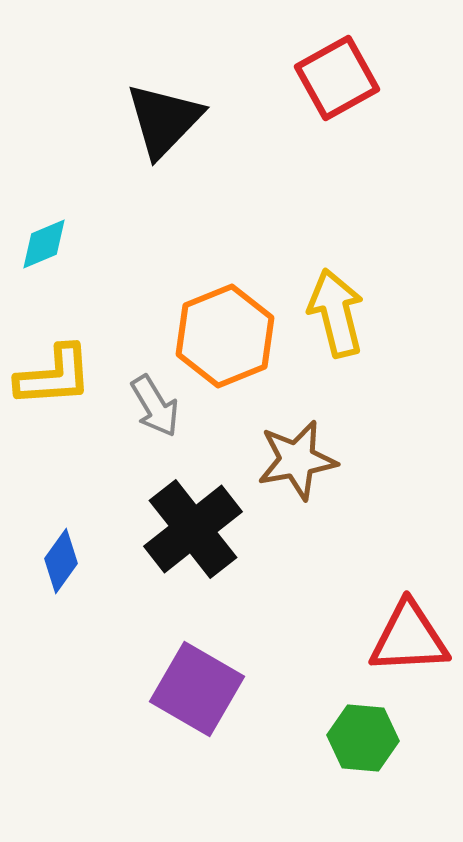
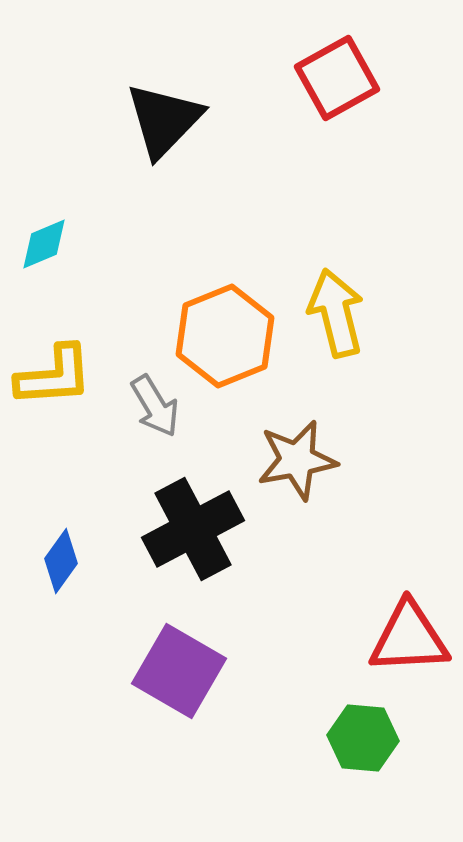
black cross: rotated 10 degrees clockwise
purple square: moved 18 px left, 18 px up
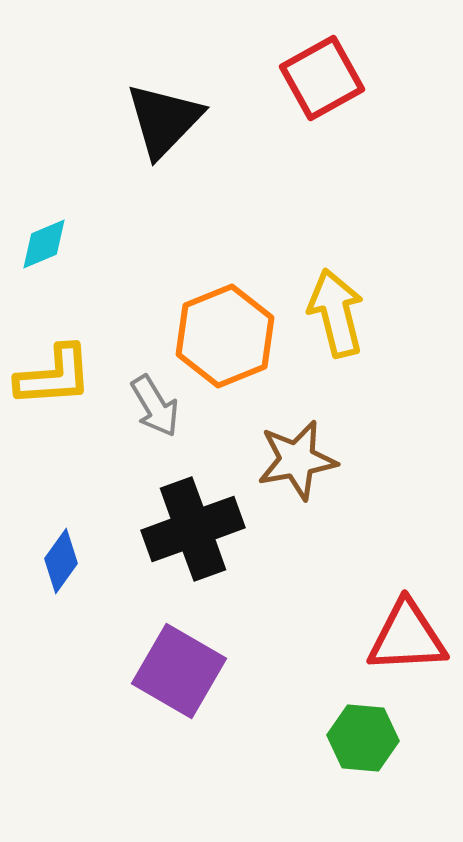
red square: moved 15 px left
black cross: rotated 8 degrees clockwise
red triangle: moved 2 px left, 1 px up
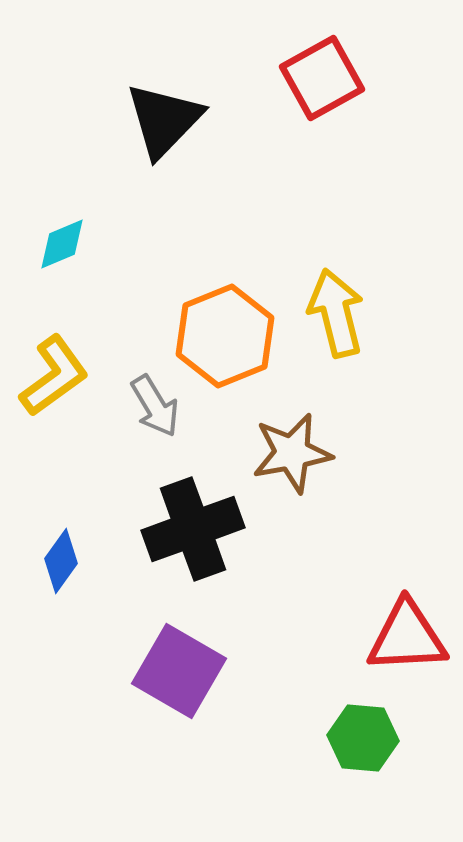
cyan diamond: moved 18 px right
yellow L-shape: rotated 32 degrees counterclockwise
brown star: moved 5 px left, 7 px up
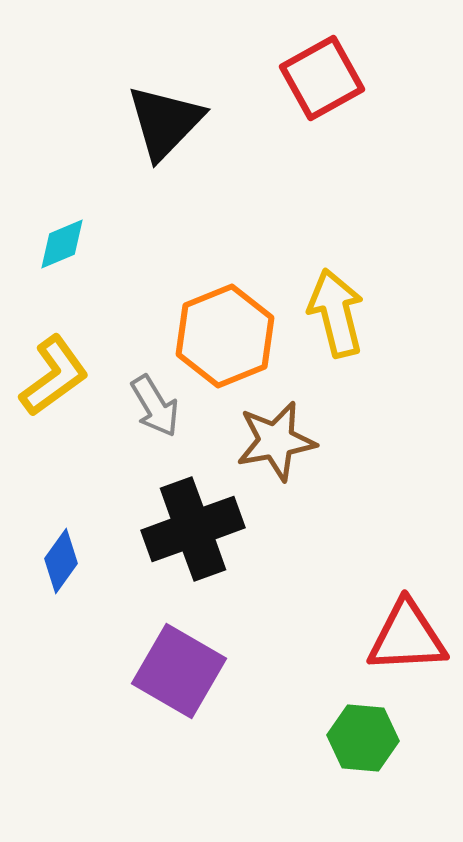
black triangle: moved 1 px right, 2 px down
brown star: moved 16 px left, 12 px up
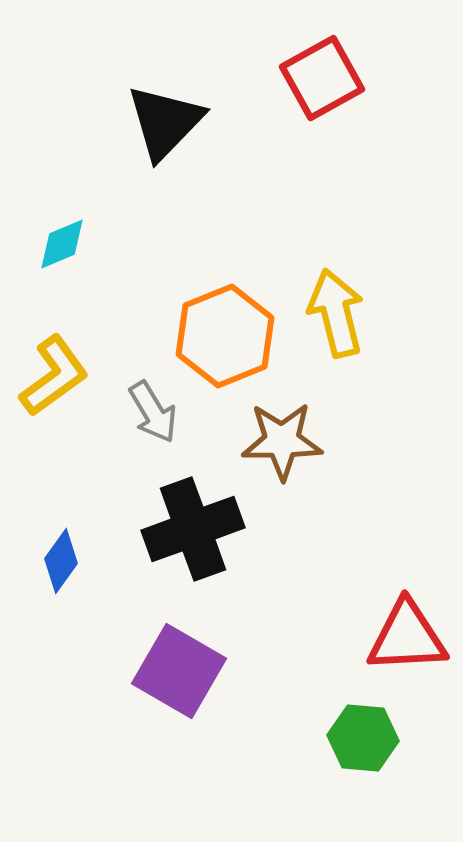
gray arrow: moved 2 px left, 6 px down
brown star: moved 6 px right; rotated 10 degrees clockwise
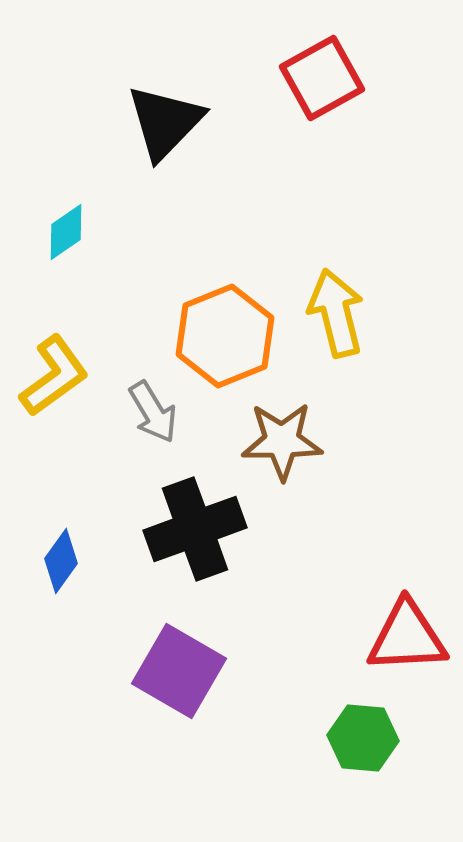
cyan diamond: moved 4 px right, 12 px up; rotated 12 degrees counterclockwise
black cross: moved 2 px right
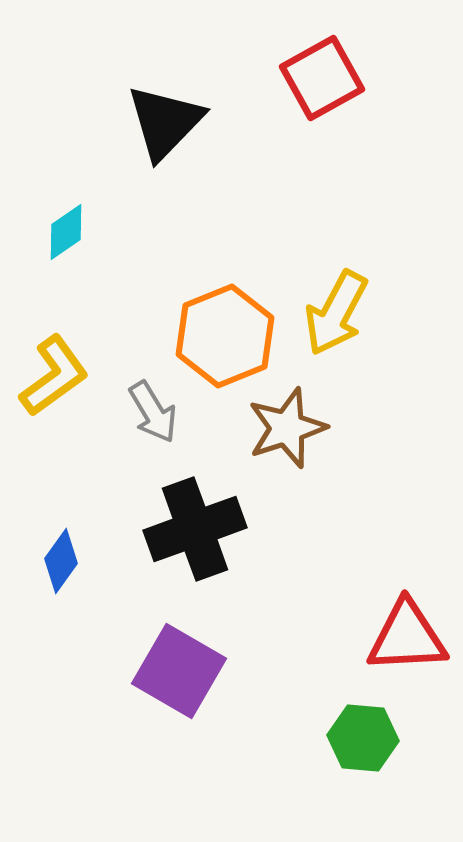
yellow arrow: rotated 138 degrees counterclockwise
brown star: moved 5 px right, 13 px up; rotated 18 degrees counterclockwise
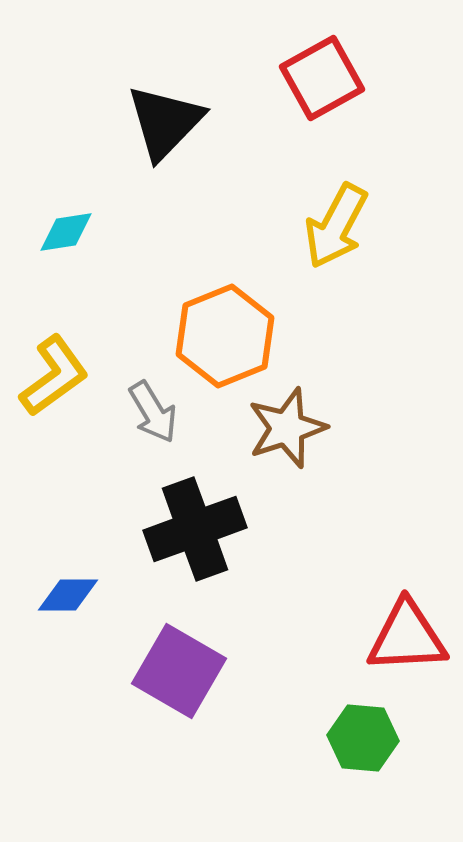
cyan diamond: rotated 26 degrees clockwise
yellow arrow: moved 87 px up
blue diamond: moved 7 px right, 34 px down; rotated 54 degrees clockwise
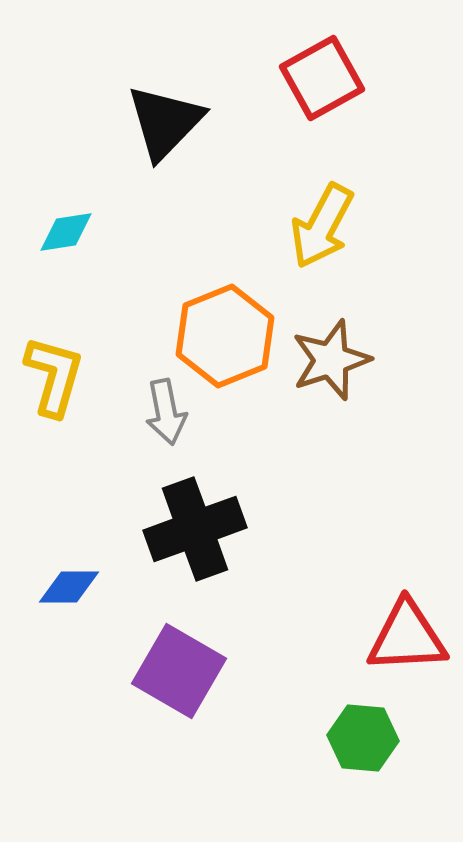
yellow arrow: moved 14 px left
yellow L-shape: rotated 38 degrees counterclockwise
gray arrow: moved 13 px right; rotated 20 degrees clockwise
brown star: moved 44 px right, 68 px up
blue diamond: moved 1 px right, 8 px up
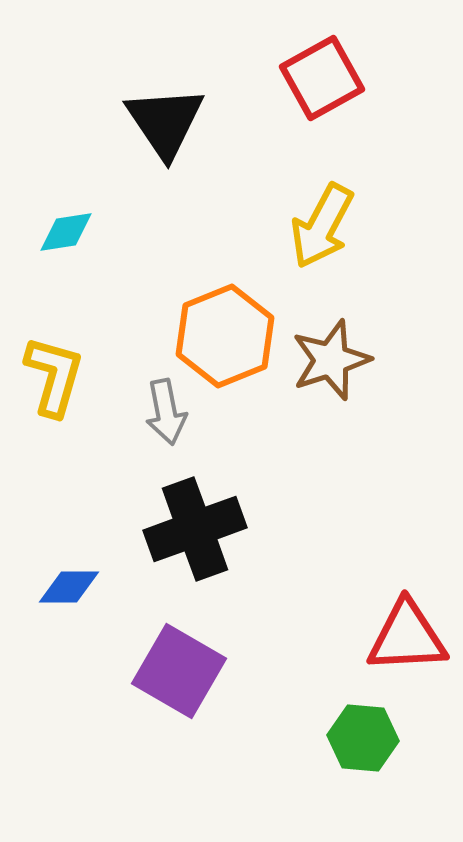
black triangle: rotated 18 degrees counterclockwise
